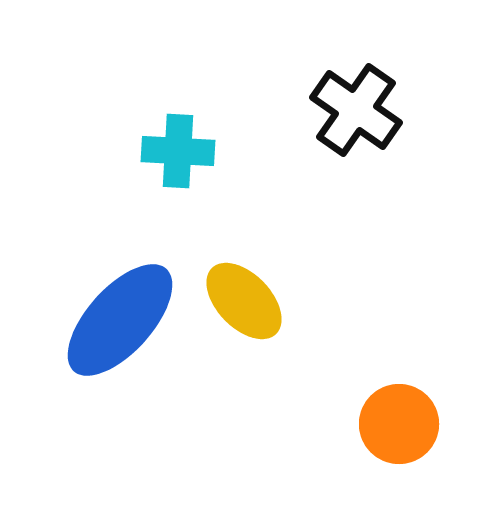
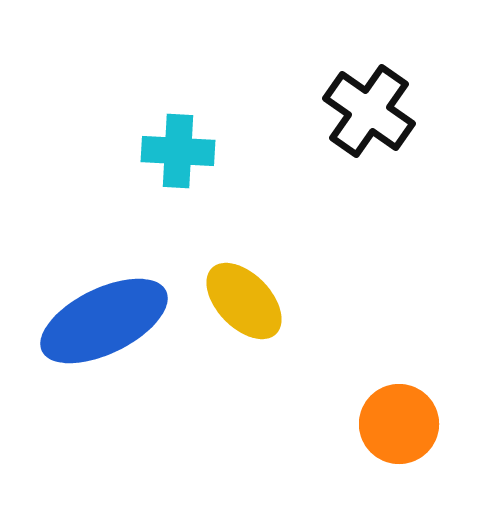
black cross: moved 13 px right, 1 px down
blue ellipse: moved 16 px left, 1 px down; rotated 22 degrees clockwise
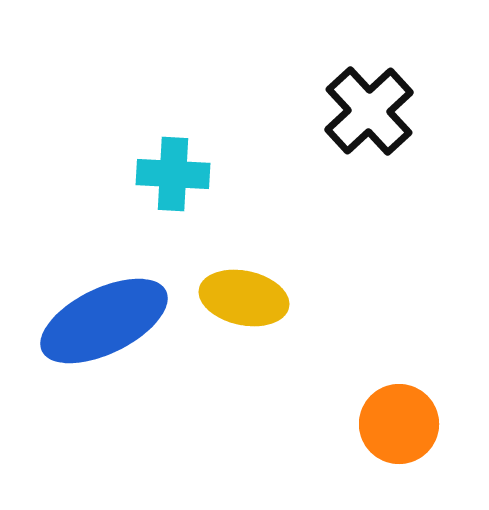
black cross: rotated 12 degrees clockwise
cyan cross: moved 5 px left, 23 px down
yellow ellipse: moved 3 px up; rotated 34 degrees counterclockwise
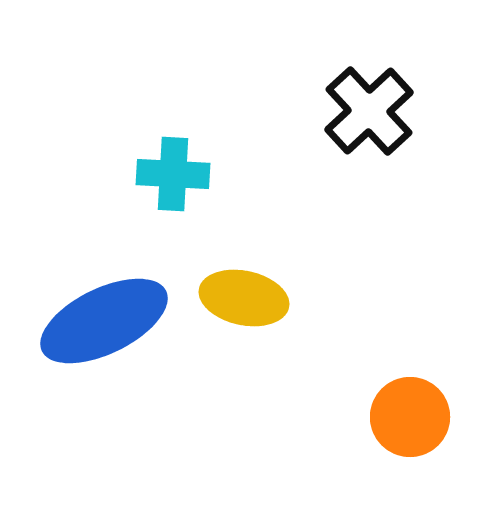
orange circle: moved 11 px right, 7 px up
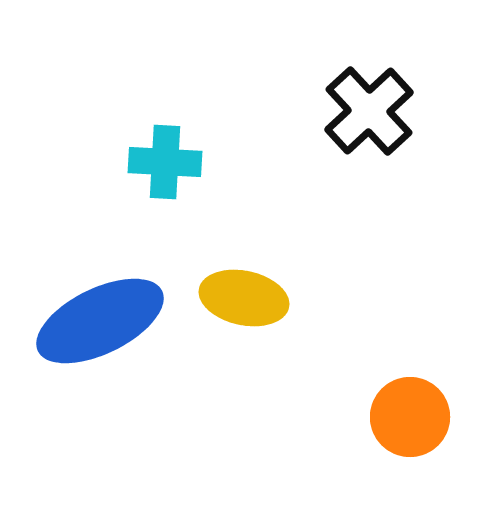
cyan cross: moved 8 px left, 12 px up
blue ellipse: moved 4 px left
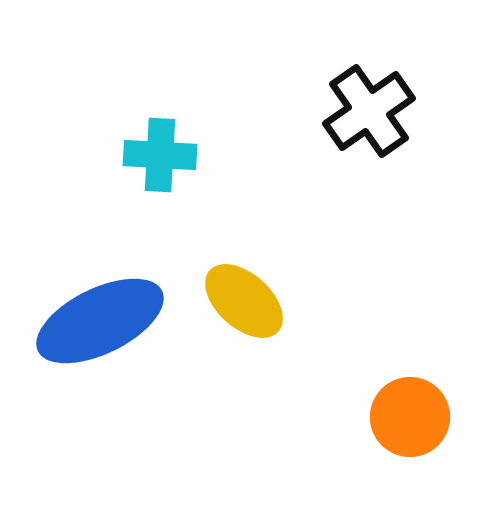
black cross: rotated 8 degrees clockwise
cyan cross: moved 5 px left, 7 px up
yellow ellipse: moved 3 px down; rotated 30 degrees clockwise
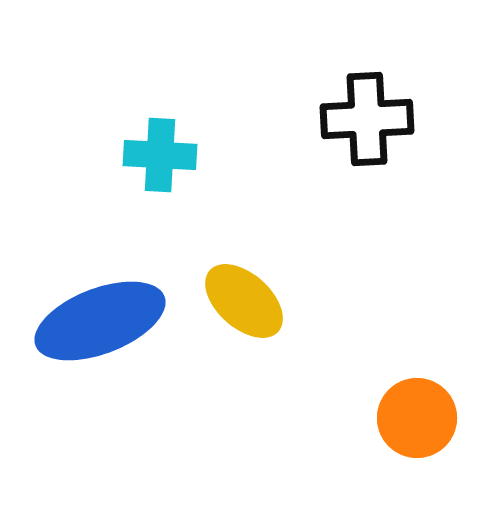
black cross: moved 2 px left, 8 px down; rotated 32 degrees clockwise
blue ellipse: rotated 5 degrees clockwise
orange circle: moved 7 px right, 1 px down
